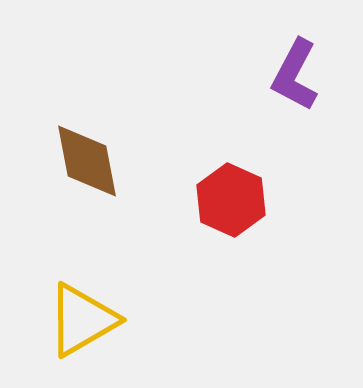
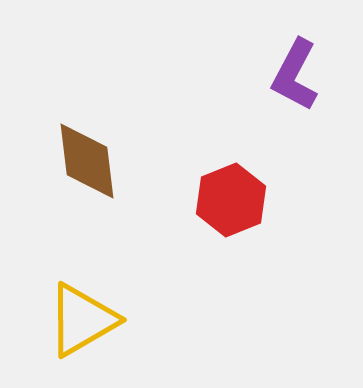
brown diamond: rotated 4 degrees clockwise
red hexagon: rotated 14 degrees clockwise
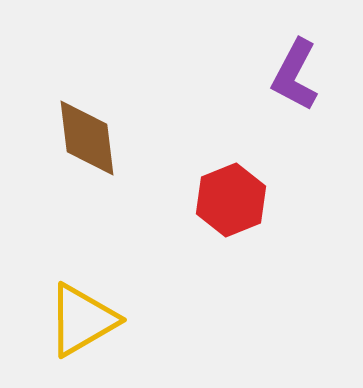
brown diamond: moved 23 px up
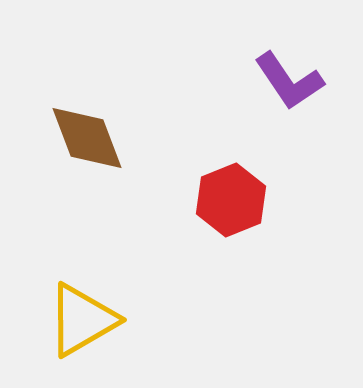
purple L-shape: moved 6 px left, 6 px down; rotated 62 degrees counterclockwise
brown diamond: rotated 14 degrees counterclockwise
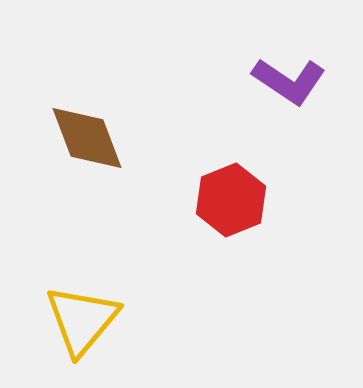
purple L-shape: rotated 22 degrees counterclockwise
yellow triangle: rotated 20 degrees counterclockwise
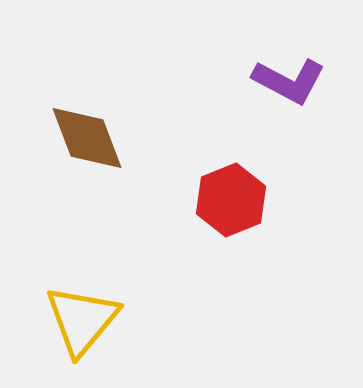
purple L-shape: rotated 6 degrees counterclockwise
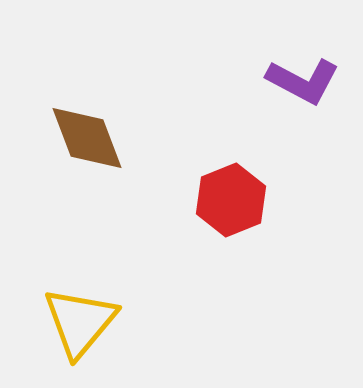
purple L-shape: moved 14 px right
yellow triangle: moved 2 px left, 2 px down
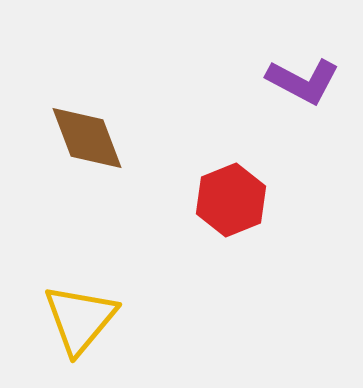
yellow triangle: moved 3 px up
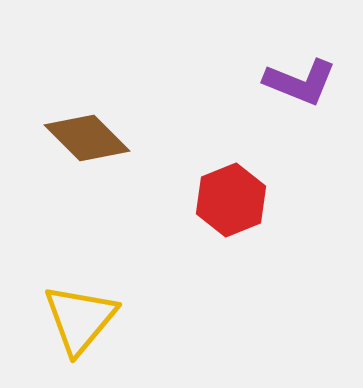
purple L-shape: moved 3 px left, 1 px down; rotated 6 degrees counterclockwise
brown diamond: rotated 24 degrees counterclockwise
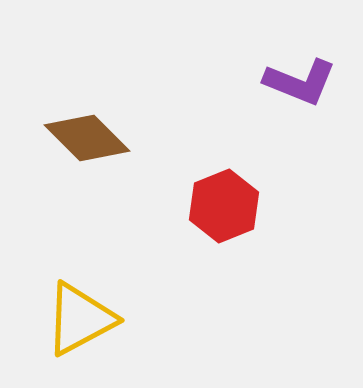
red hexagon: moved 7 px left, 6 px down
yellow triangle: rotated 22 degrees clockwise
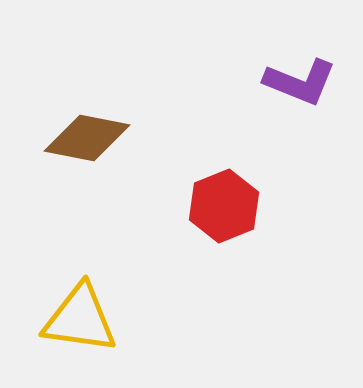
brown diamond: rotated 34 degrees counterclockwise
yellow triangle: rotated 36 degrees clockwise
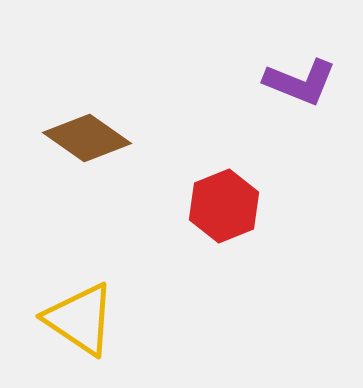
brown diamond: rotated 24 degrees clockwise
yellow triangle: rotated 26 degrees clockwise
